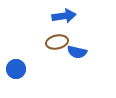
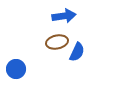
blue semicircle: rotated 78 degrees counterclockwise
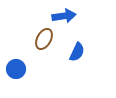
brown ellipse: moved 13 px left, 3 px up; rotated 50 degrees counterclockwise
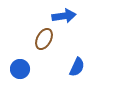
blue semicircle: moved 15 px down
blue circle: moved 4 px right
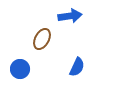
blue arrow: moved 6 px right
brown ellipse: moved 2 px left
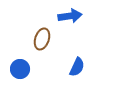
brown ellipse: rotated 10 degrees counterclockwise
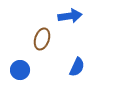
blue circle: moved 1 px down
